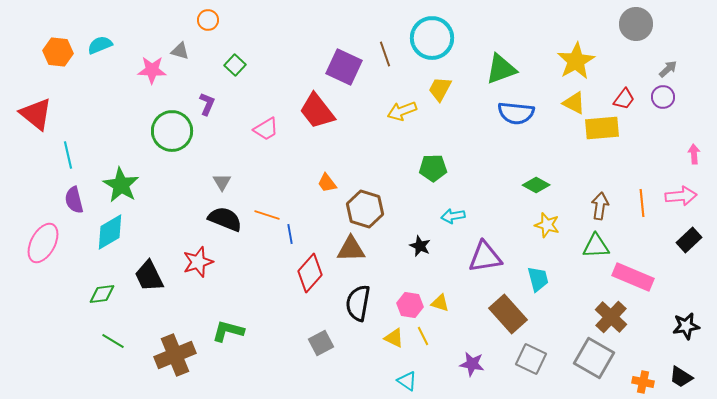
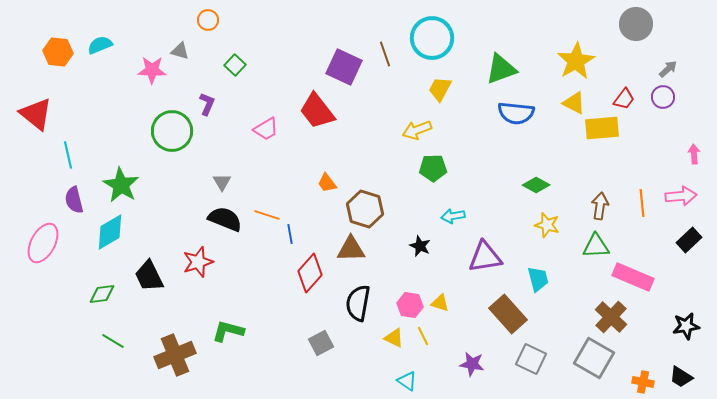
yellow arrow at (402, 111): moved 15 px right, 19 px down
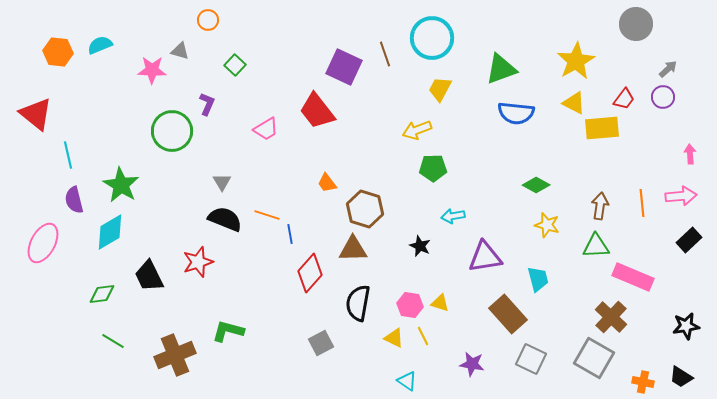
pink arrow at (694, 154): moved 4 px left
brown triangle at (351, 249): moved 2 px right
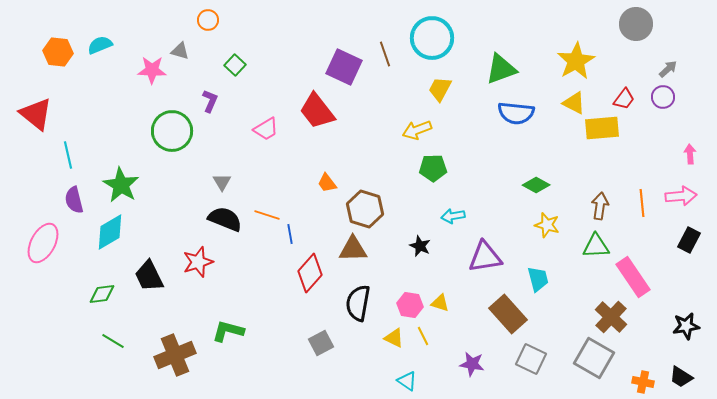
purple L-shape at (207, 104): moved 3 px right, 3 px up
black rectangle at (689, 240): rotated 20 degrees counterclockwise
pink rectangle at (633, 277): rotated 33 degrees clockwise
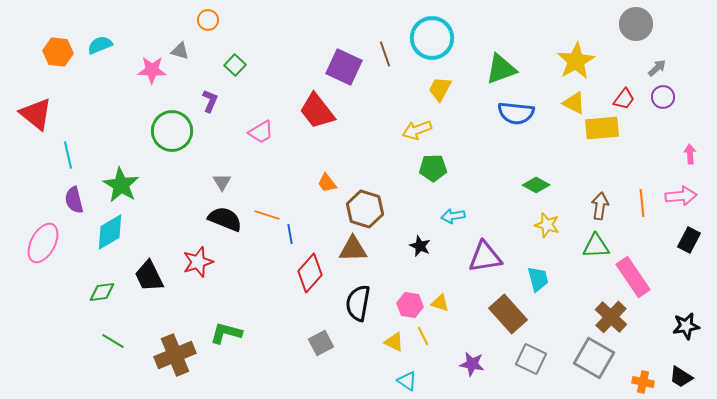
gray arrow at (668, 69): moved 11 px left, 1 px up
pink trapezoid at (266, 129): moved 5 px left, 3 px down
green diamond at (102, 294): moved 2 px up
green L-shape at (228, 331): moved 2 px left, 2 px down
yellow triangle at (394, 338): moved 4 px down
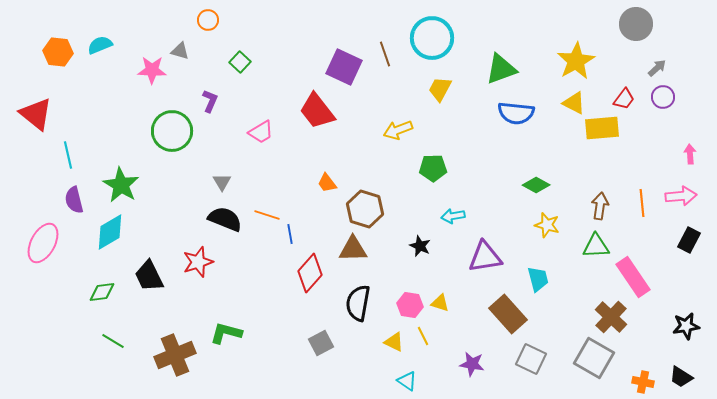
green square at (235, 65): moved 5 px right, 3 px up
yellow arrow at (417, 130): moved 19 px left
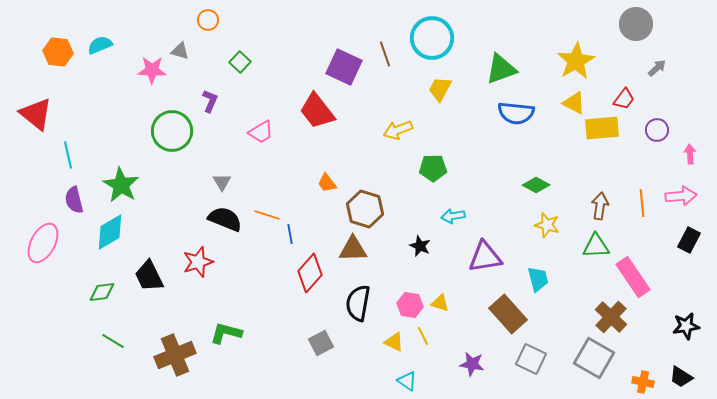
purple circle at (663, 97): moved 6 px left, 33 px down
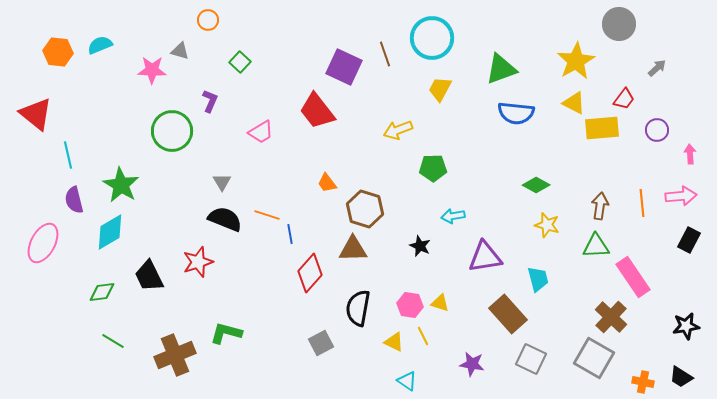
gray circle at (636, 24): moved 17 px left
black semicircle at (358, 303): moved 5 px down
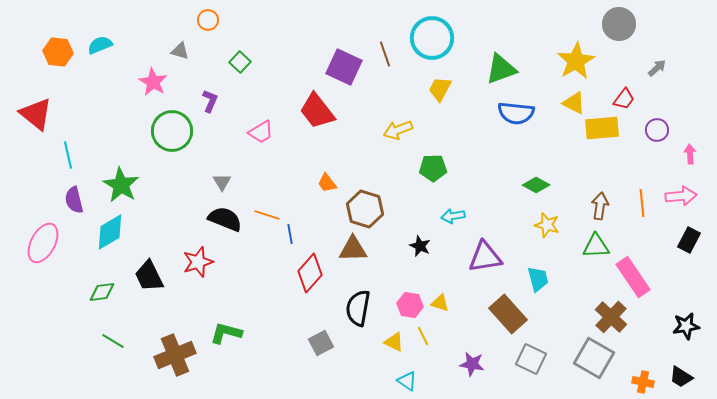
pink star at (152, 70): moved 1 px right, 12 px down; rotated 28 degrees clockwise
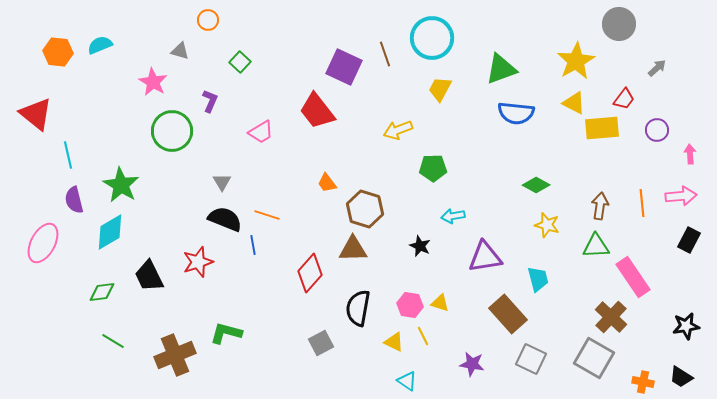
blue line at (290, 234): moved 37 px left, 11 px down
